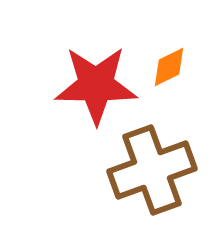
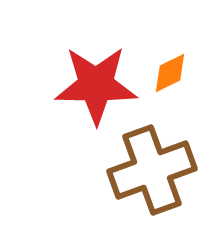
orange diamond: moved 1 px right, 6 px down
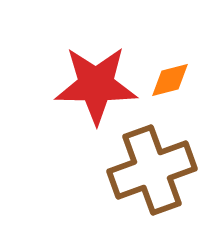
orange diamond: moved 7 px down; rotated 12 degrees clockwise
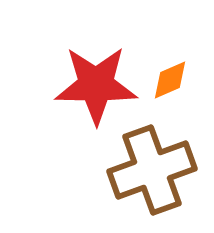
orange diamond: rotated 9 degrees counterclockwise
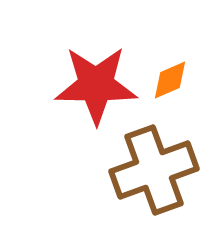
brown cross: moved 2 px right
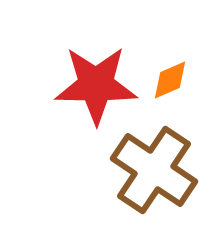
brown cross: rotated 36 degrees counterclockwise
